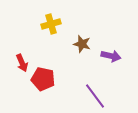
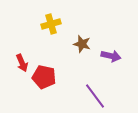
red pentagon: moved 1 px right, 2 px up
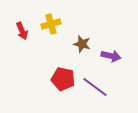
red arrow: moved 32 px up
red pentagon: moved 19 px right, 2 px down
purple line: moved 9 px up; rotated 16 degrees counterclockwise
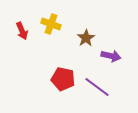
yellow cross: rotated 36 degrees clockwise
brown star: moved 4 px right, 6 px up; rotated 24 degrees clockwise
purple line: moved 2 px right
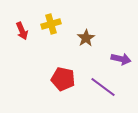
yellow cross: rotated 36 degrees counterclockwise
purple arrow: moved 10 px right, 3 px down
purple line: moved 6 px right
